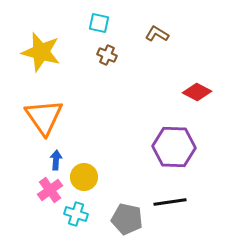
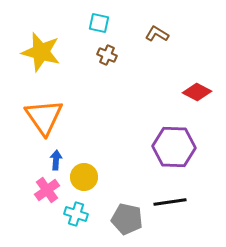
pink cross: moved 3 px left
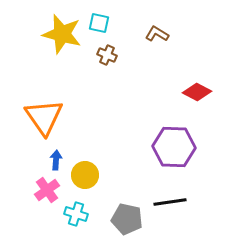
yellow star: moved 21 px right, 18 px up
yellow circle: moved 1 px right, 2 px up
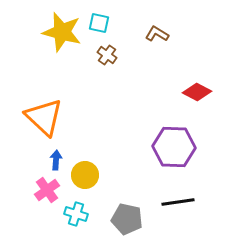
yellow star: moved 2 px up
brown cross: rotated 12 degrees clockwise
orange triangle: rotated 12 degrees counterclockwise
black line: moved 8 px right
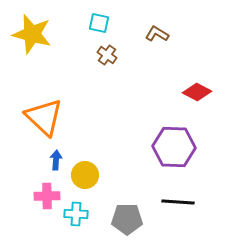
yellow star: moved 30 px left, 2 px down
pink cross: moved 6 px down; rotated 35 degrees clockwise
black line: rotated 12 degrees clockwise
cyan cross: rotated 15 degrees counterclockwise
gray pentagon: rotated 12 degrees counterclockwise
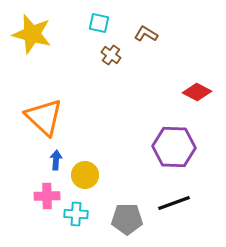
brown L-shape: moved 11 px left
brown cross: moved 4 px right
black line: moved 4 px left, 1 px down; rotated 24 degrees counterclockwise
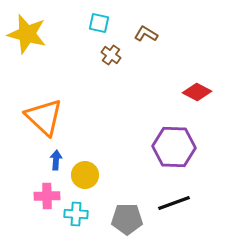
yellow star: moved 5 px left
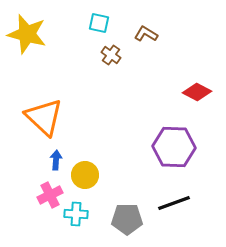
pink cross: moved 3 px right, 1 px up; rotated 25 degrees counterclockwise
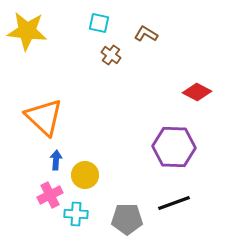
yellow star: moved 3 px up; rotated 9 degrees counterclockwise
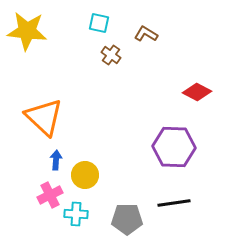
black line: rotated 12 degrees clockwise
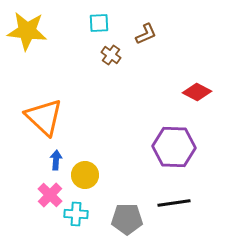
cyan square: rotated 15 degrees counterclockwise
brown L-shape: rotated 125 degrees clockwise
pink cross: rotated 20 degrees counterclockwise
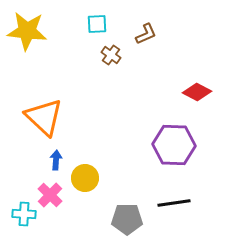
cyan square: moved 2 px left, 1 px down
purple hexagon: moved 2 px up
yellow circle: moved 3 px down
cyan cross: moved 52 px left
